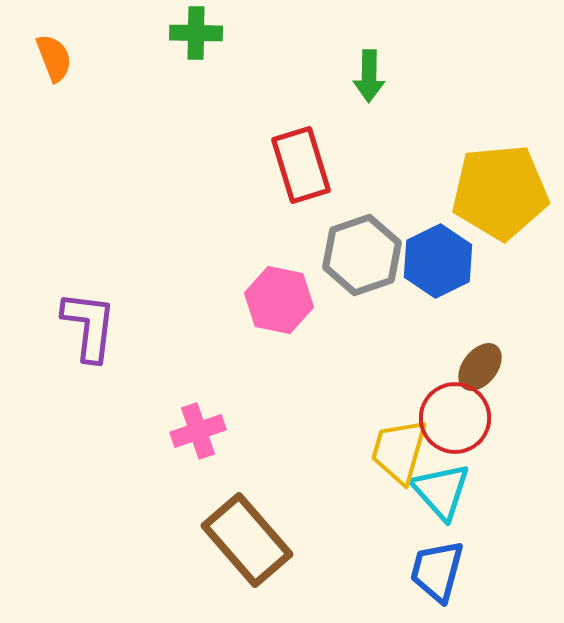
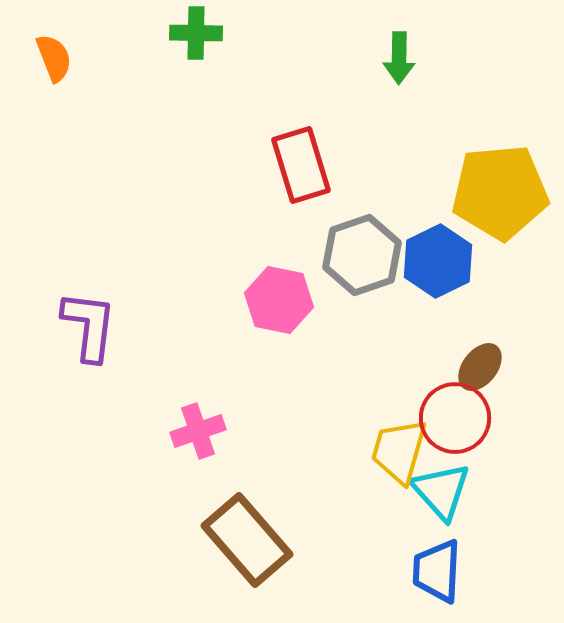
green arrow: moved 30 px right, 18 px up
blue trapezoid: rotated 12 degrees counterclockwise
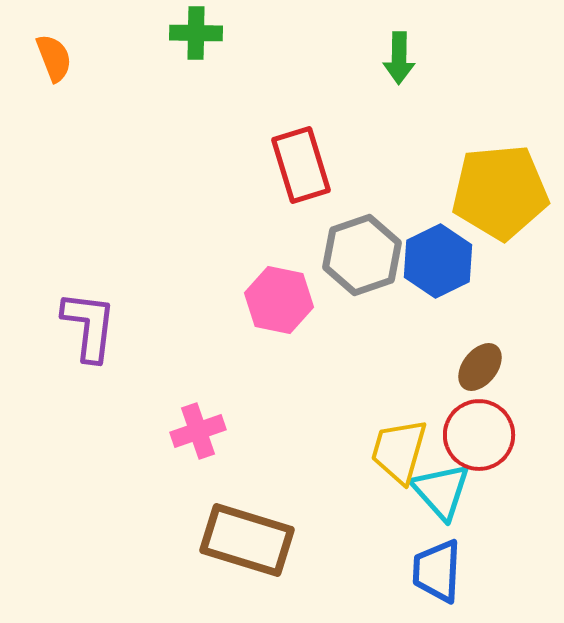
red circle: moved 24 px right, 17 px down
brown rectangle: rotated 32 degrees counterclockwise
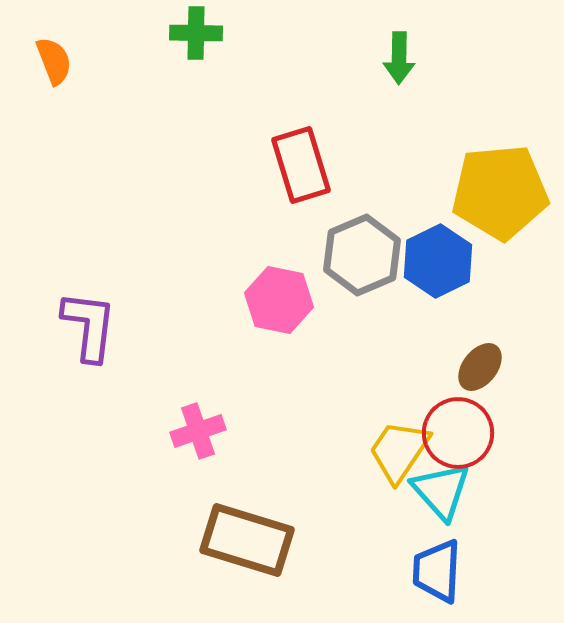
orange semicircle: moved 3 px down
gray hexagon: rotated 4 degrees counterclockwise
red circle: moved 21 px left, 2 px up
yellow trapezoid: rotated 18 degrees clockwise
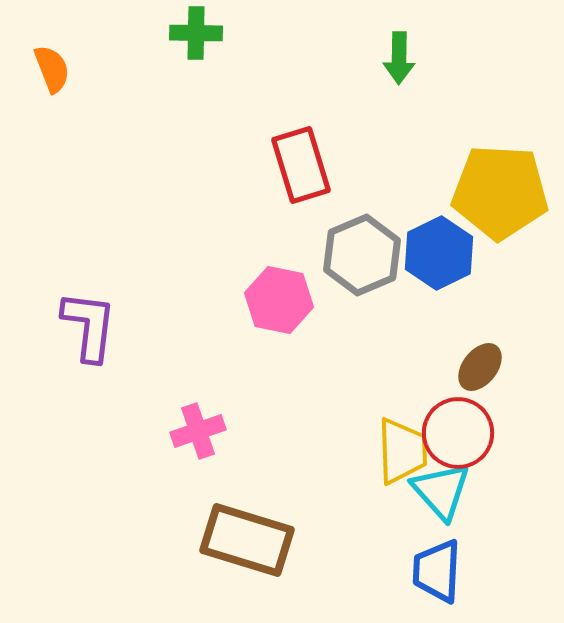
orange semicircle: moved 2 px left, 8 px down
yellow pentagon: rotated 8 degrees clockwise
blue hexagon: moved 1 px right, 8 px up
yellow trapezoid: moved 3 px right; rotated 144 degrees clockwise
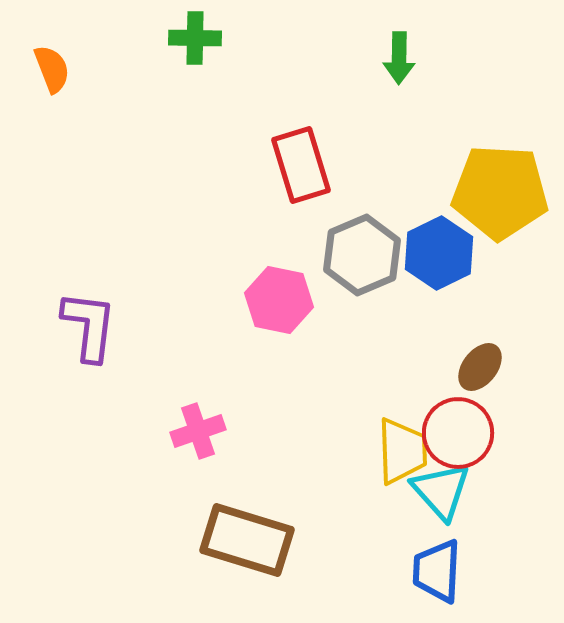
green cross: moved 1 px left, 5 px down
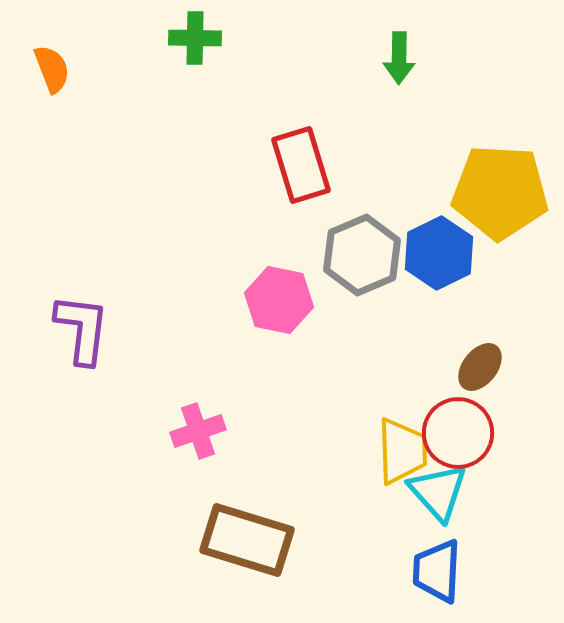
purple L-shape: moved 7 px left, 3 px down
cyan triangle: moved 3 px left, 1 px down
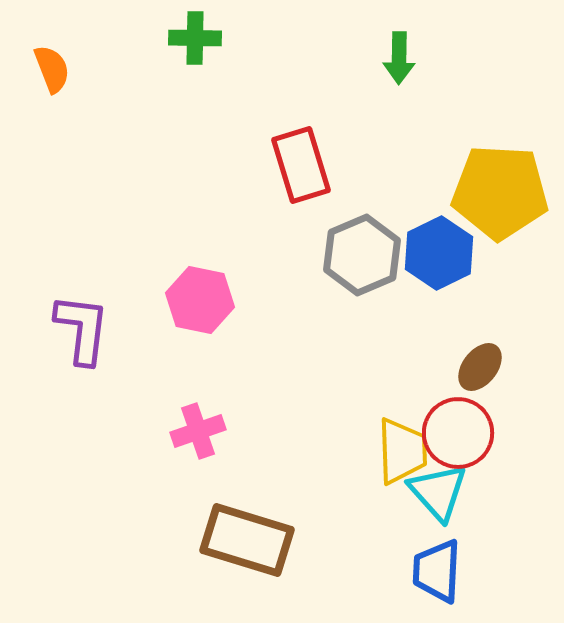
pink hexagon: moved 79 px left
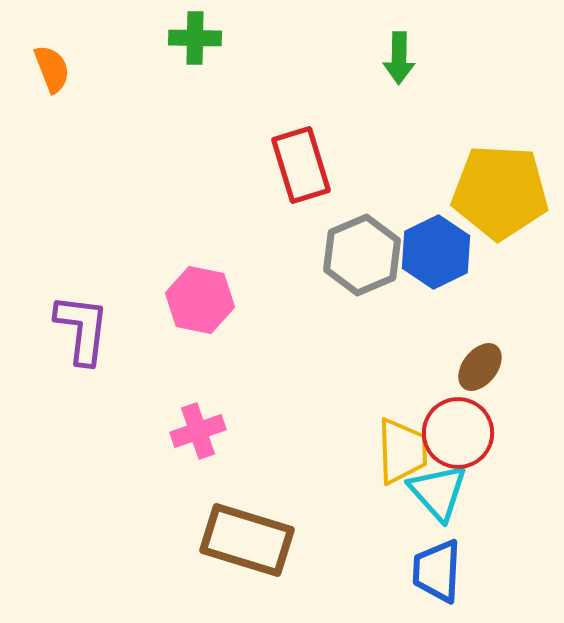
blue hexagon: moved 3 px left, 1 px up
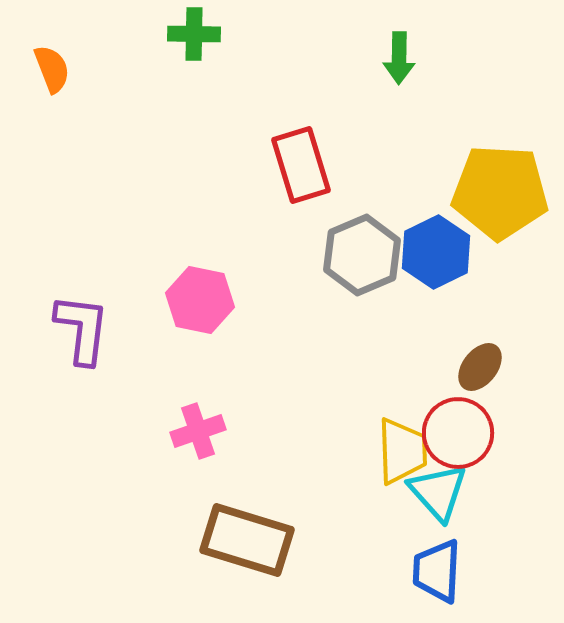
green cross: moved 1 px left, 4 px up
